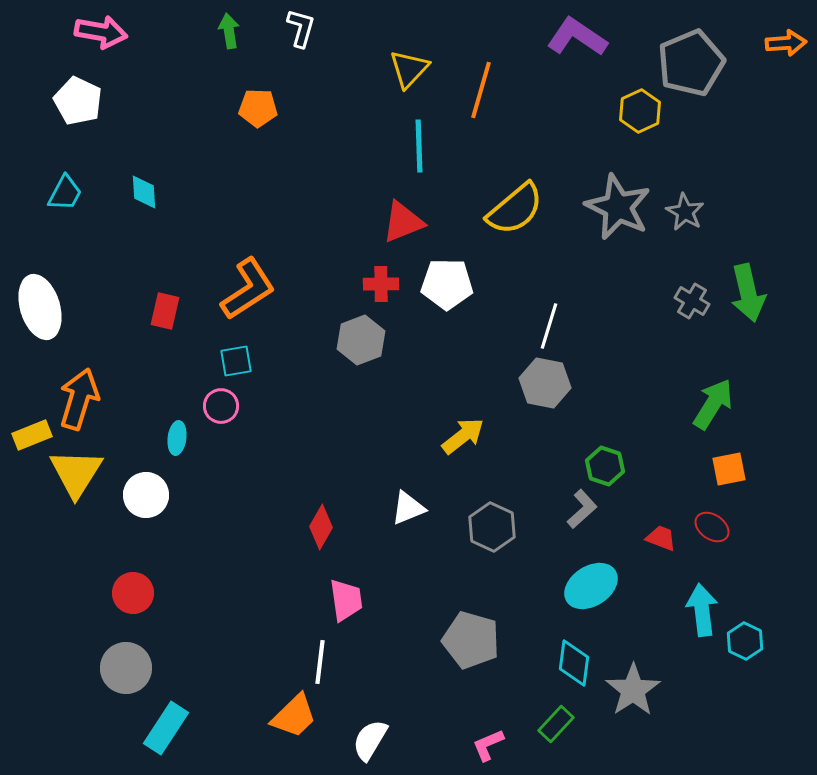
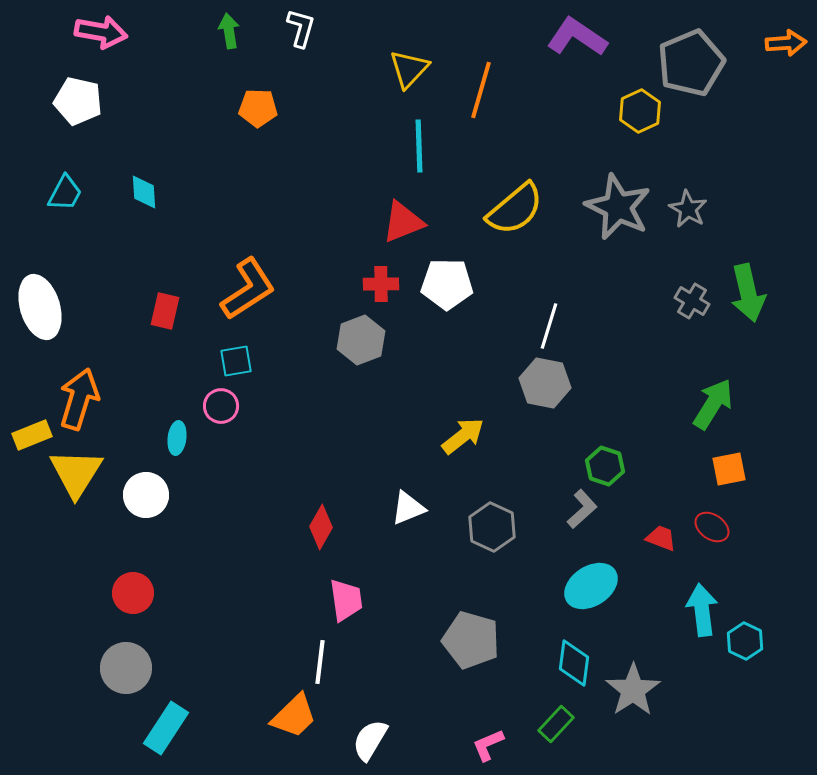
white pentagon at (78, 101): rotated 12 degrees counterclockwise
gray star at (685, 212): moved 3 px right, 3 px up
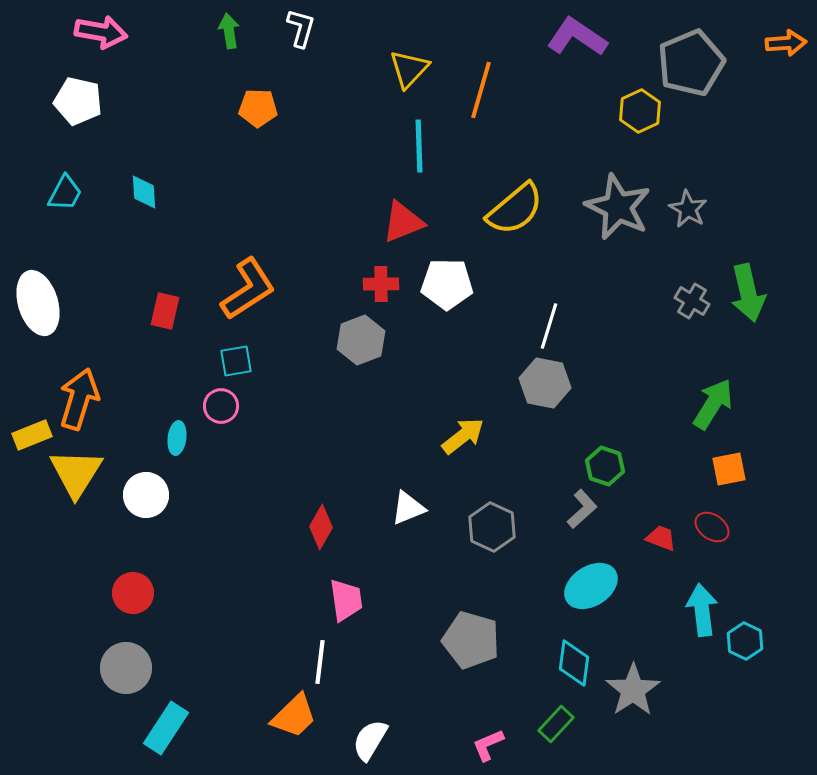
white ellipse at (40, 307): moved 2 px left, 4 px up
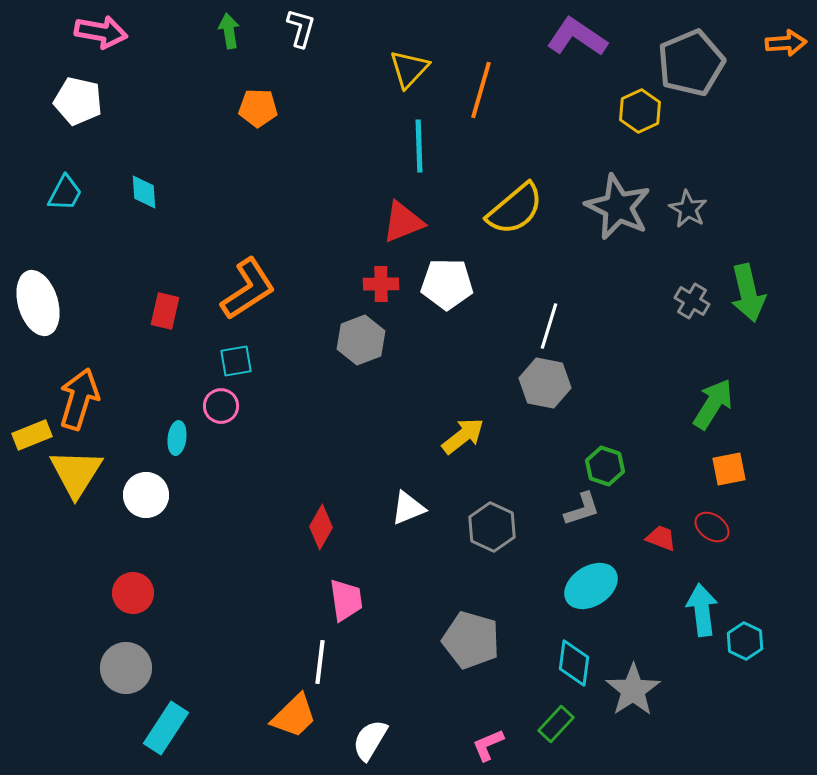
gray L-shape at (582, 509): rotated 24 degrees clockwise
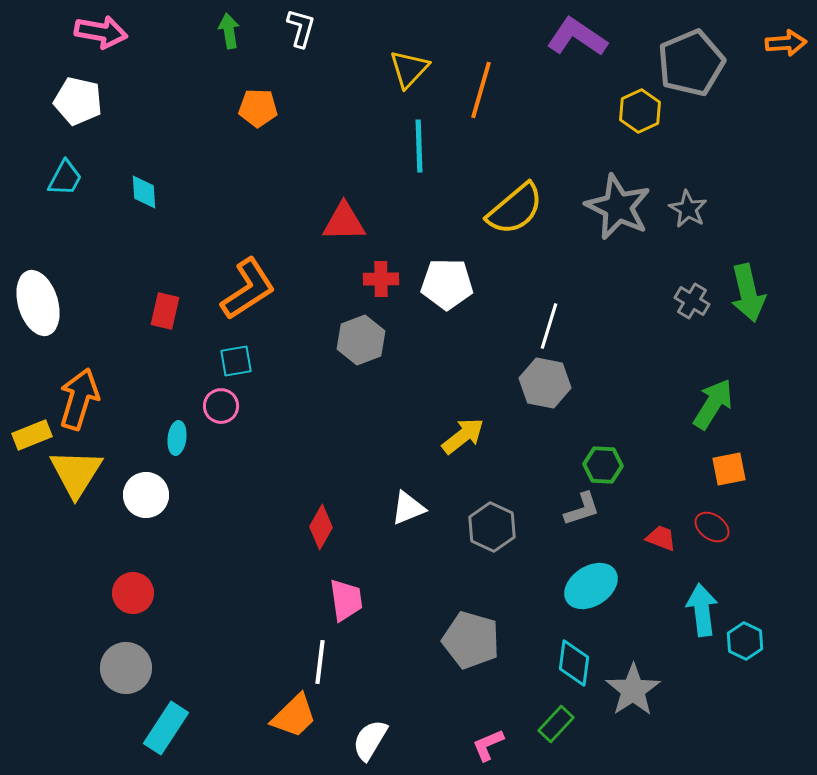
cyan trapezoid at (65, 193): moved 15 px up
red triangle at (403, 222): moved 59 px left; rotated 21 degrees clockwise
red cross at (381, 284): moved 5 px up
green hexagon at (605, 466): moved 2 px left, 1 px up; rotated 15 degrees counterclockwise
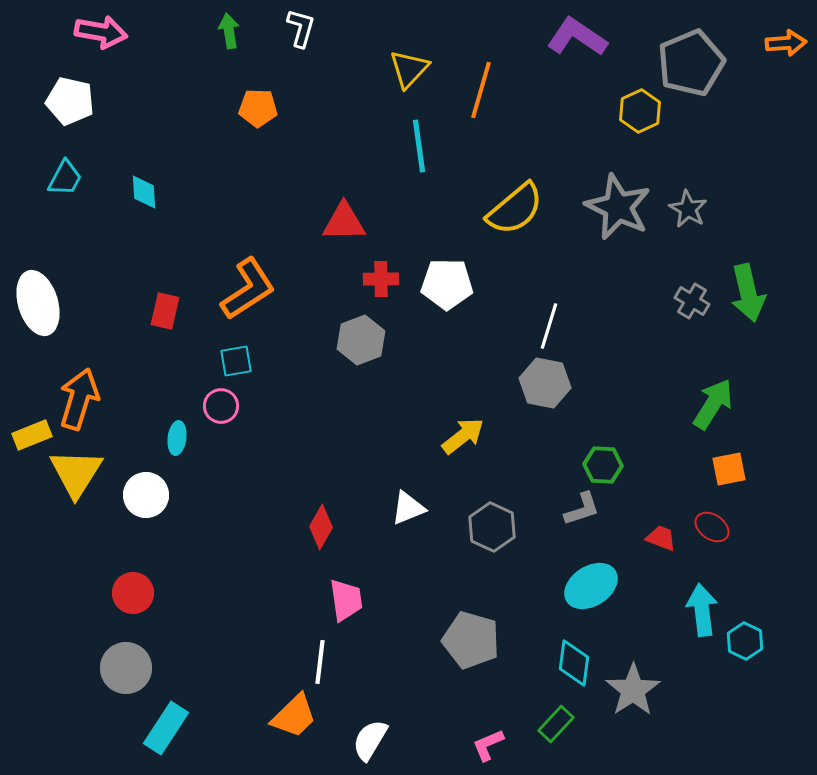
white pentagon at (78, 101): moved 8 px left
cyan line at (419, 146): rotated 6 degrees counterclockwise
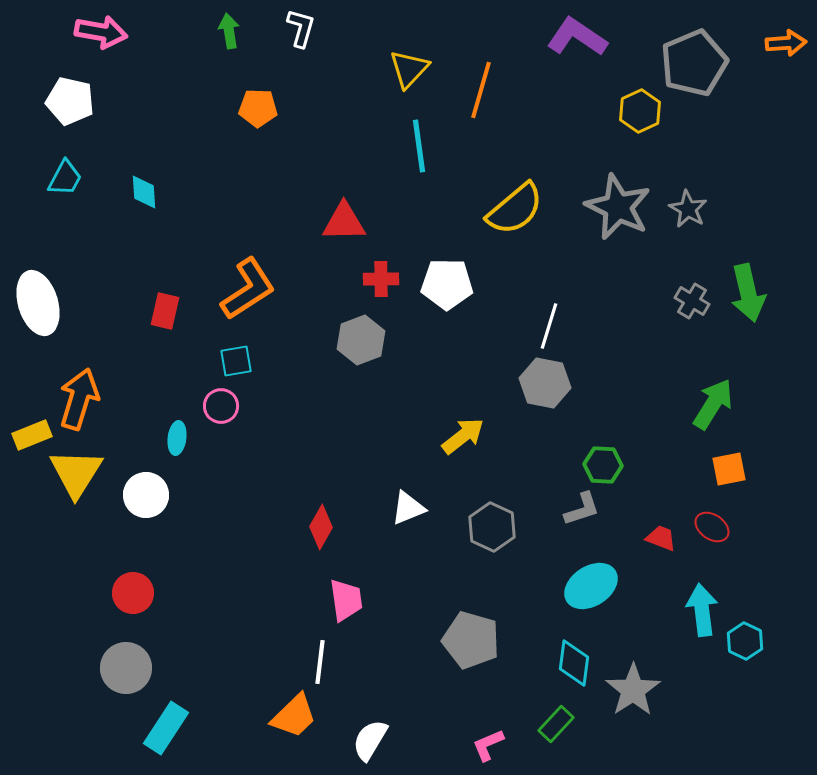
gray pentagon at (691, 63): moved 3 px right
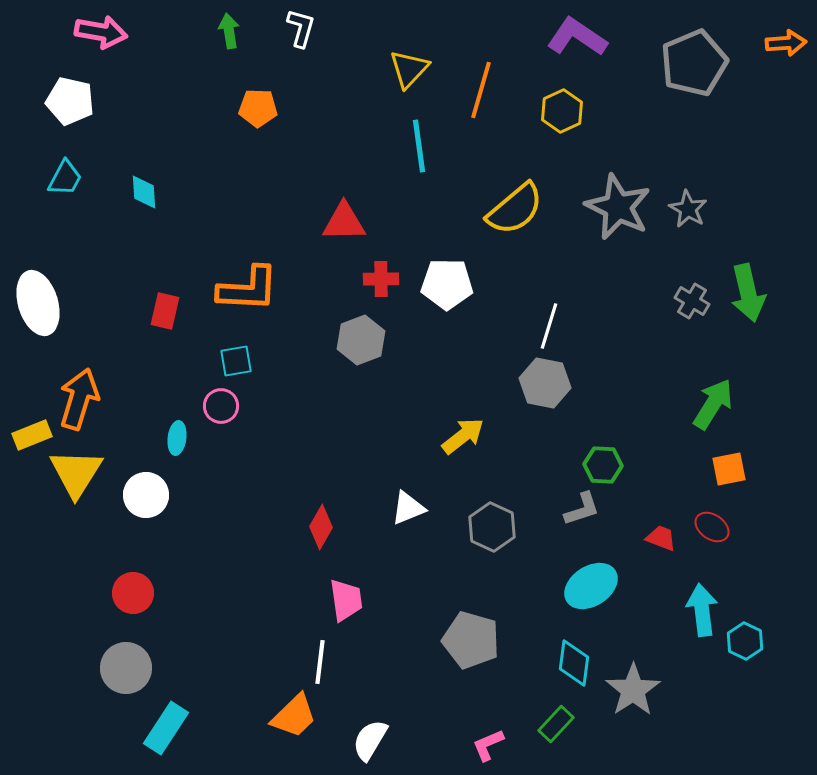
yellow hexagon at (640, 111): moved 78 px left
orange L-shape at (248, 289): rotated 36 degrees clockwise
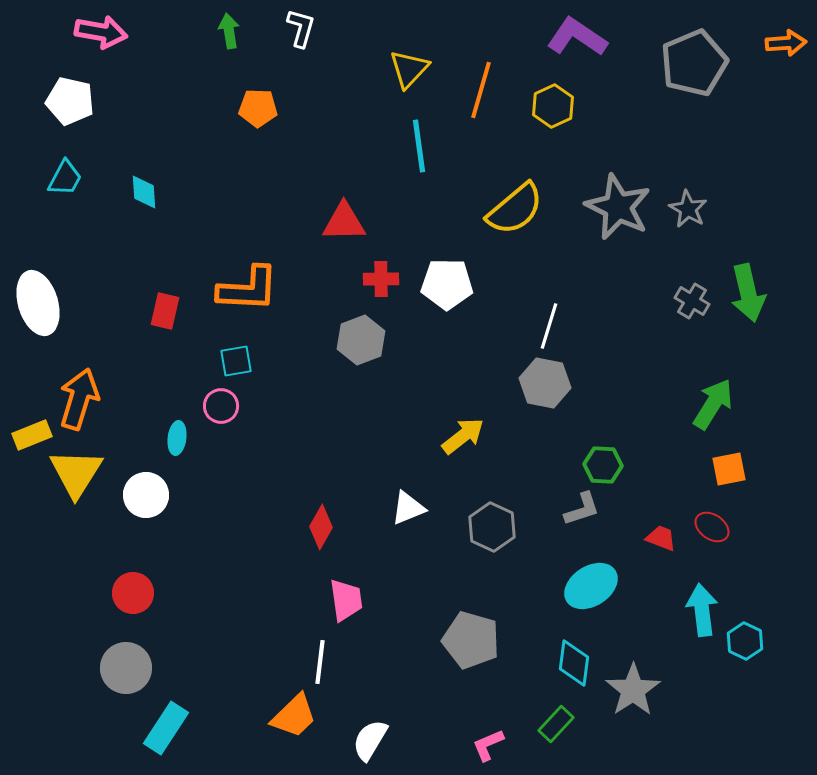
yellow hexagon at (562, 111): moved 9 px left, 5 px up
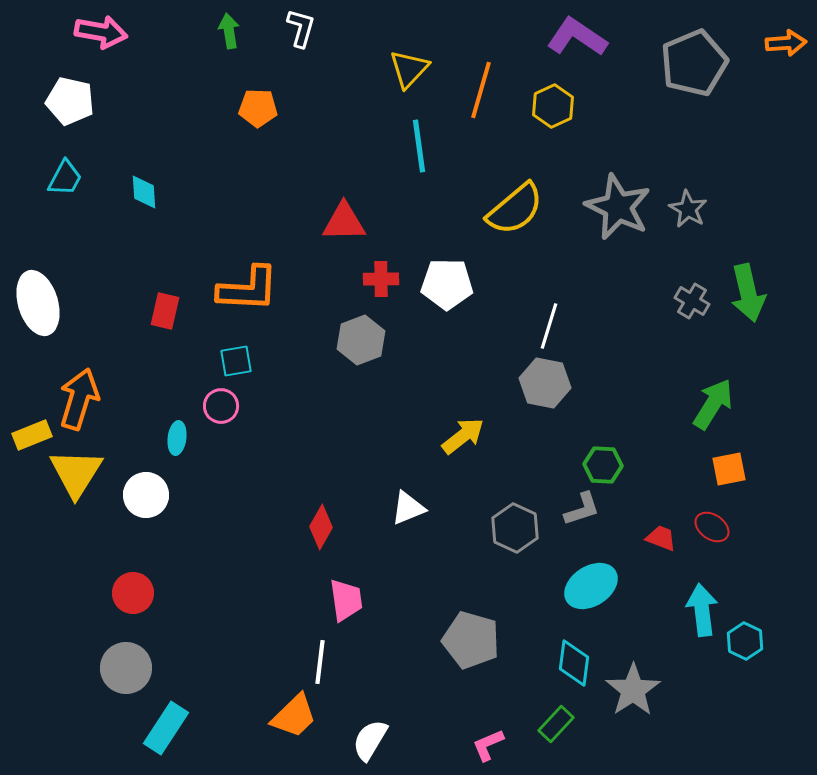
gray hexagon at (492, 527): moved 23 px right, 1 px down
